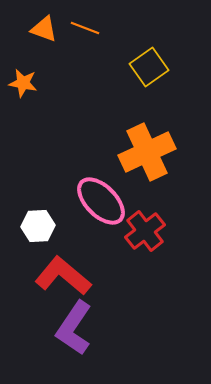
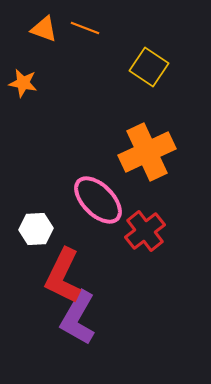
yellow square: rotated 21 degrees counterclockwise
pink ellipse: moved 3 px left, 1 px up
white hexagon: moved 2 px left, 3 px down
red L-shape: rotated 104 degrees counterclockwise
purple L-shape: moved 4 px right, 10 px up; rotated 4 degrees counterclockwise
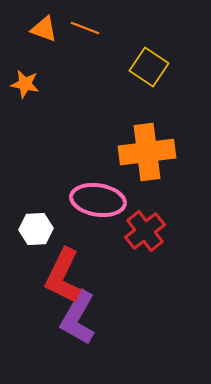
orange star: moved 2 px right, 1 px down
orange cross: rotated 18 degrees clockwise
pink ellipse: rotated 36 degrees counterclockwise
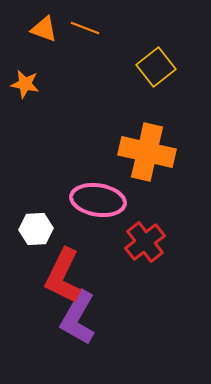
yellow square: moved 7 px right; rotated 18 degrees clockwise
orange cross: rotated 20 degrees clockwise
red cross: moved 11 px down
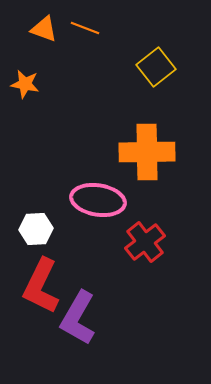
orange cross: rotated 14 degrees counterclockwise
red L-shape: moved 22 px left, 10 px down
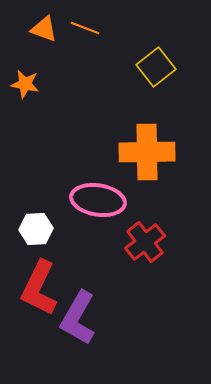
red L-shape: moved 2 px left, 2 px down
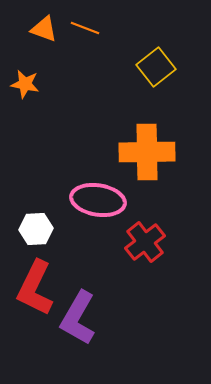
red L-shape: moved 4 px left
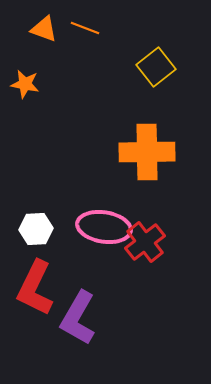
pink ellipse: moved 6 px right, 27 px down
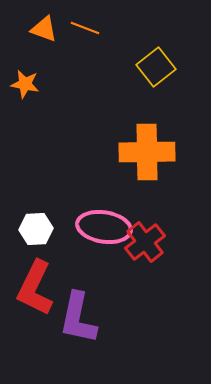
purple L-shape: rotated 18 degrees counterclockwise
